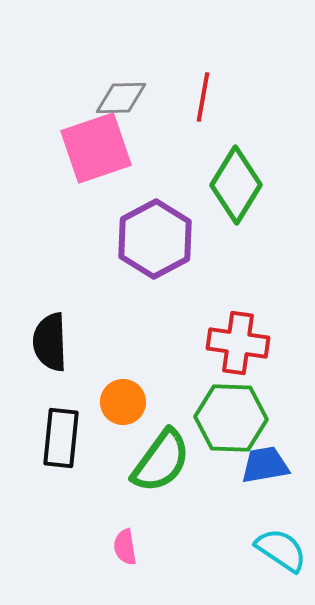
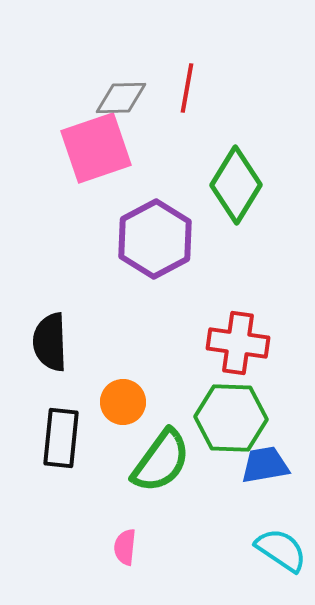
red line: moved 16 px left, 9 px up
pink semicircle: rotated 15 degrees clockwise
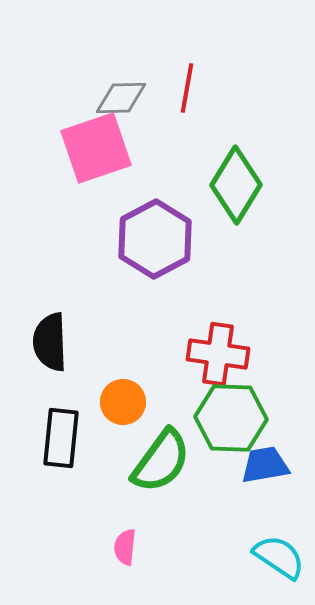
red cross: moved 20 px left, 11 px down
cyan semicircle: moved 2 px left, 7 px down
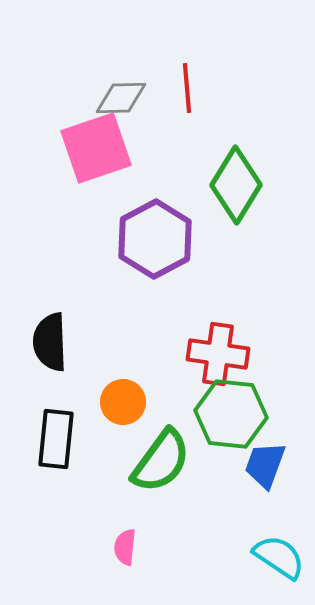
red line: rotated 15 degrees counterclockwise
green hexagon: moved 4 px up; rotated 4 degrees clockwise
black rectangle: moved 5 px left, 1 px down
blue trapezoid: rotated 60 degrees counterclockwise
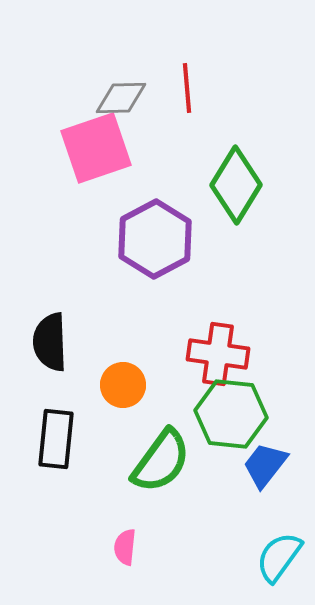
orange circle: moved 17 px up
blue trapezoid: rotated 18 degrees clockwise
cyan semicircle: rotated 88 degrees counterclockwise
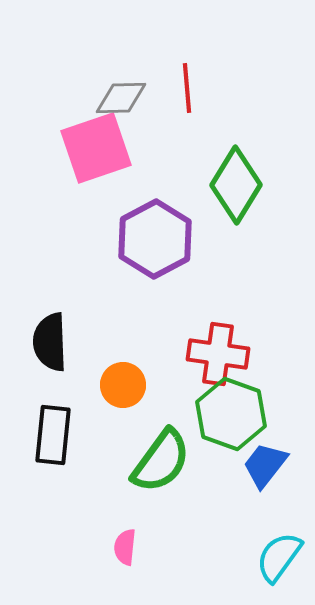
green hexagon: rotated 14 degrees clockwise
black rectangle: moved 3 px left, 4 px up
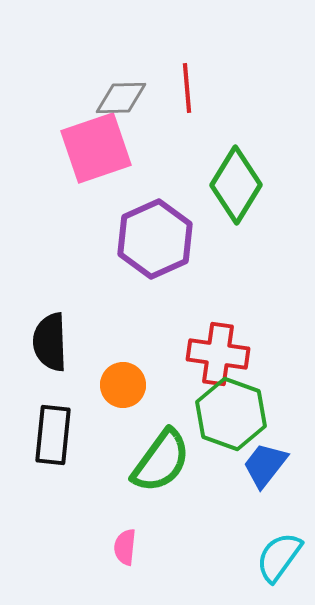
purple hexagon: rotated 4 degrees clockwise
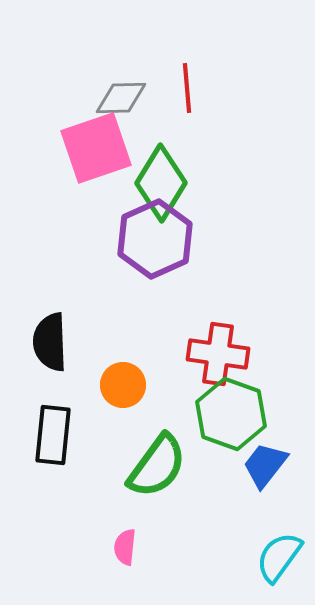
green diamond: moved 75 px left, 2 px up
green semicircle: moved 4 px left, 5 px down
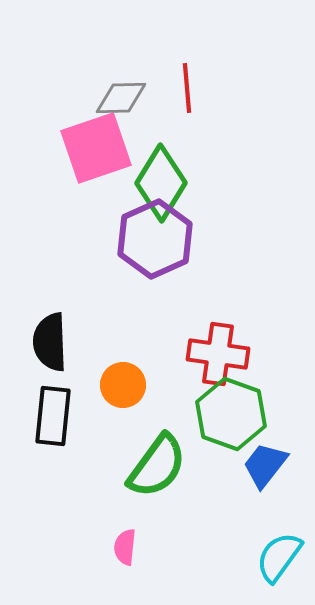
black rectangle: moved 19 px up
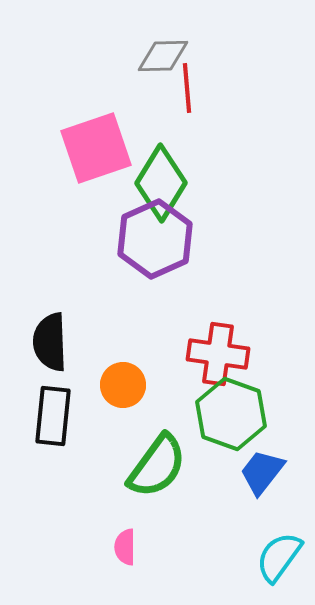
gray diamond: moved 42 px right, 42 px up
blue trapezoid: moved 3 px left, 7 px down
pink semicircle: rotated 6 degrees counterclockwise
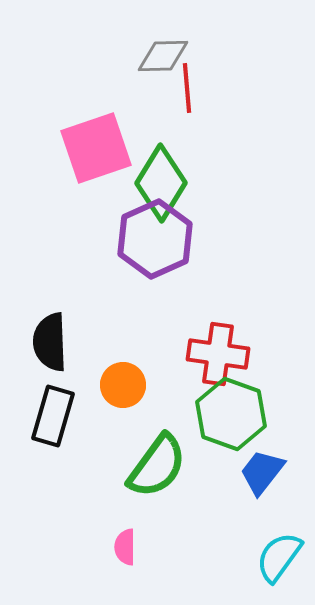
black rectangle: rotated 10 degrees clockwise
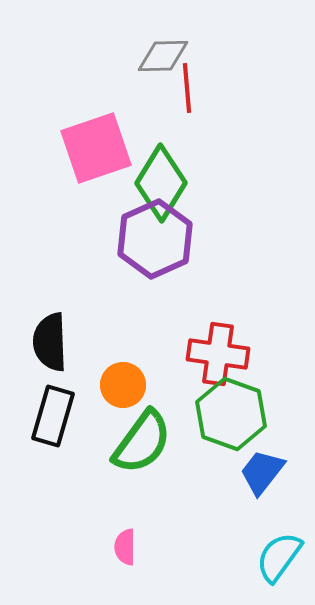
green semicircle: moved 15 px left, 24 px up
